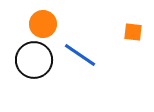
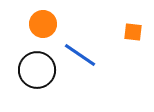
black circle: moved 3 px right, 10 px down
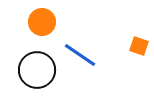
orange circle: moved 1 px left, 2 px up
orange square: moved 6 px right, 14 px down; rotated 12 degrees clockwise
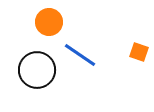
orange circle: moved 7 px right
orange square: moved 6 px down
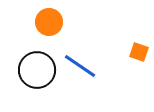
blue line: moved 11 px down
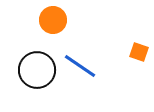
orange circle: moved 4 px right, 2 px up
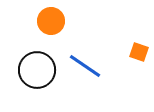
orange circle: moved 2 px left, 1 px down
blue line: moved 5 px right
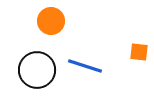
orange square: rotated 12 degrees counterclockwise
blue line: rotated 16 degrees counterclockwise
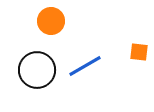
blue line: rotated 48 degrees counterclockwise
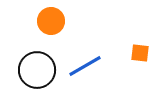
orange square: moved 1 px right, 1 px down
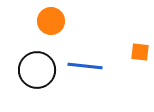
orange square: moved 1 px up
blue line: rotated 36 degrees clockwise
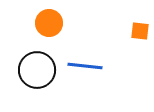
orange circle: moved 2 px left, 2 px down
orange square: moved 21 px up
